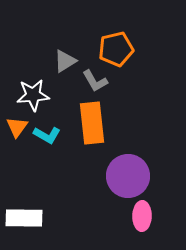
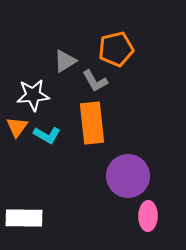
pink ellipse: moved 6 px right
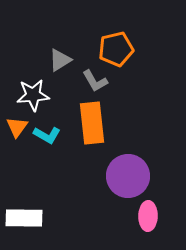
gray triangle: moved 5 px left, 1 px up
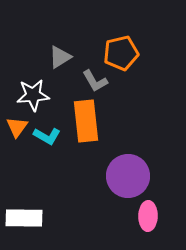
orange pentagon: moved 5 px right, 4 px down
gray triangle: moved 3 px up
orange rectangle: moved 6 px left, 2 px up
cyan L-shape: moved 1 px down
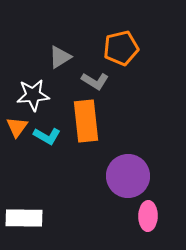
orange pentagon: moved 5 px up
gray L-shape: rotated 28 degrees counterclockwise
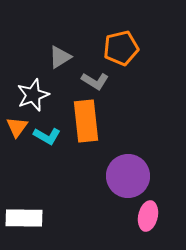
white star: rotated 16 degrees counterclockwise
pink ellipse: rotated 12 degrees clockwise
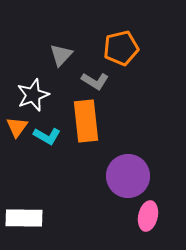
gray triangle: moved 1 px right, 2 px up; rotated 15 degrees counterclockwise
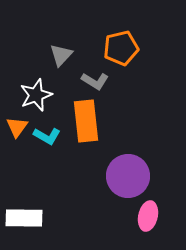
white star: moved 3 px right
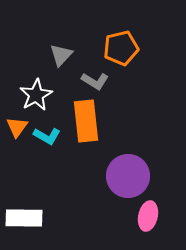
white star: rotated 8 degrees counterclockwise
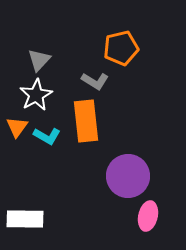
gray triangle: moved 22 px left, 5 px down
white rectangle: moved 1 px right, 1 px down
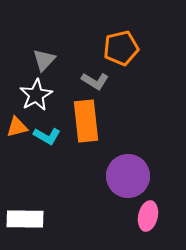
gray triangle: moved 5 px right
orange triangle: rotated 40 degrees clockwise
